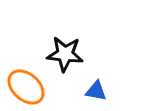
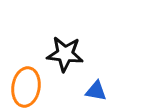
orange ellipse: rotated 57 degrees clockwise
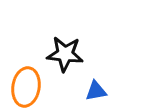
blue triangle: rotated 20 degrees counterclockwise
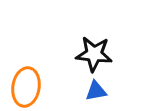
black star: moved 29 px right
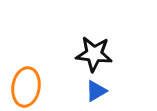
blue triangle: rotated 20 degrees counterclockwise
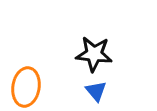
blue triangle: rotated 40 degrees counterclockwise
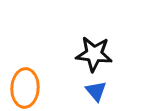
orange ellipse: moved 1 px left, 1 px down; rotated 6 degrees counterclockwise
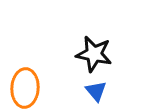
black star: rotated 6 degrees clockwise
